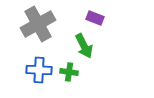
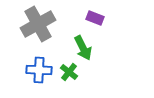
green arrow: moved 1 px left, 2 px down
green cross: rotated 30 degrees clockwise
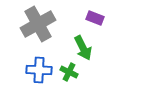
green cross: rotated 12 degrees counterclockwise
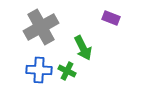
purple rectangle: moved 16 px right
gray cross: moved 3 px right, 3 px down
green cross: moved 2 px left, 1 px up
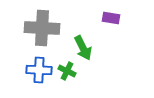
purple rectangle: rotated 12 degrees counterclockwise
gray cross: moved 1 px right, 1 px down; rotated 32 degrees clockwise
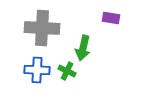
green arrow: rotated 40 degrees clockwise
blue cross: moved 2 px left
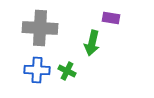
gray cross: moved 2 px left
green arrow: moved 9 px right, 5 px up
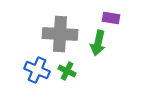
gray cross: moved 20 px right, 6 px down
green arrow: moved 6 px right
blue cross: rotated 20 degrees clockwise
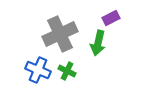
purple rectangle: rotated 36 degrees counterclockwise
gray cross: rotated 28 degrees counterclockwise
blue cross: moved 1 px right
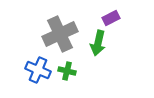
green cross: rotated 12 degrees counterclockwise
